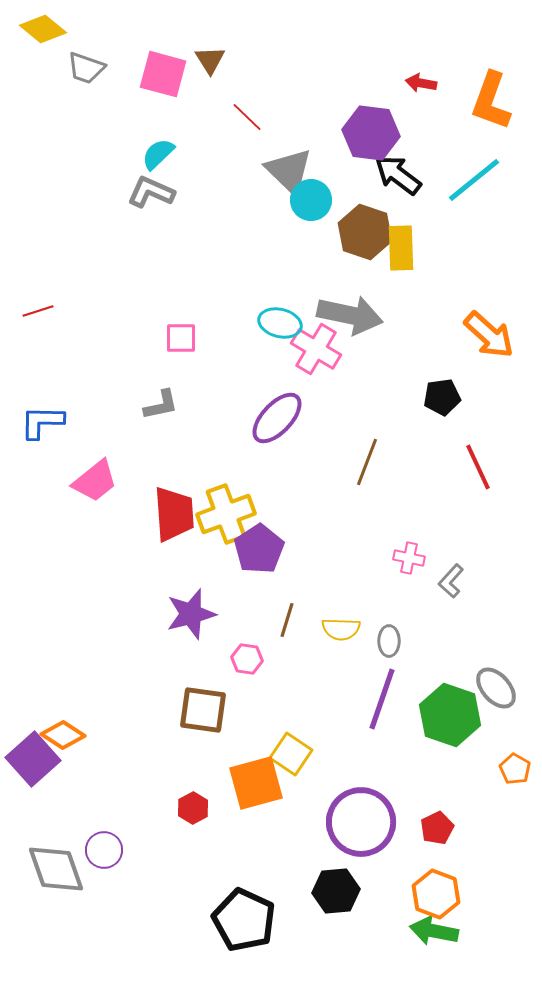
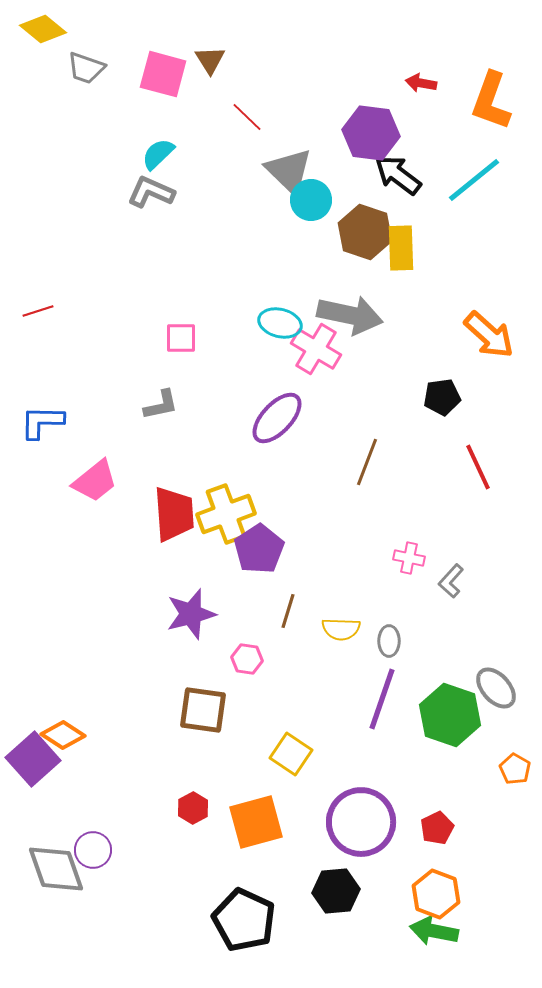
brown line at (287, 620): moved 1 px right, 9 px up
orange square at (256, 783): moved 39 px down
purple circle at (104, 850): moved 11 px left
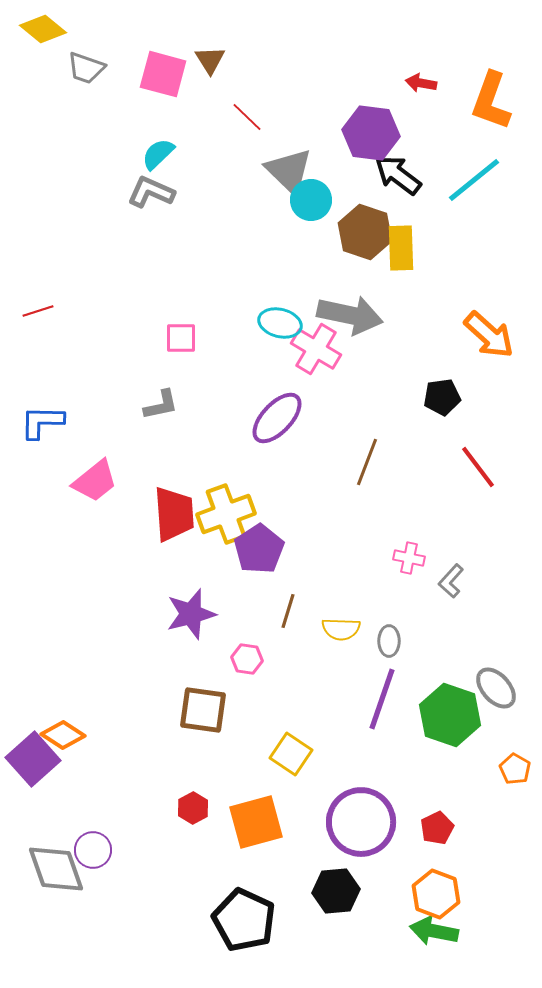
red line at (478, 467): rotated 12 degrees counterclockwise
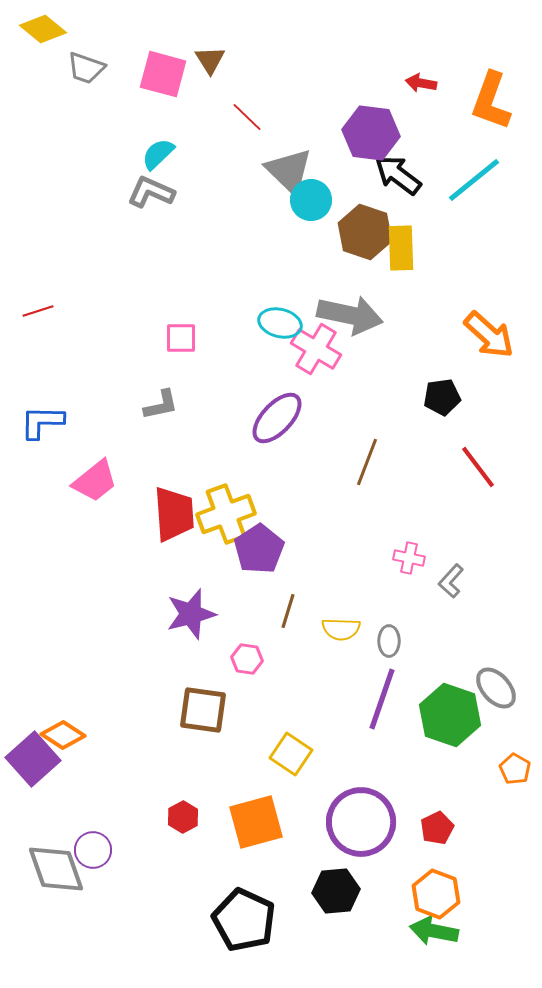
red hexagon at (193, 808): moved 10 px left, 9 px down
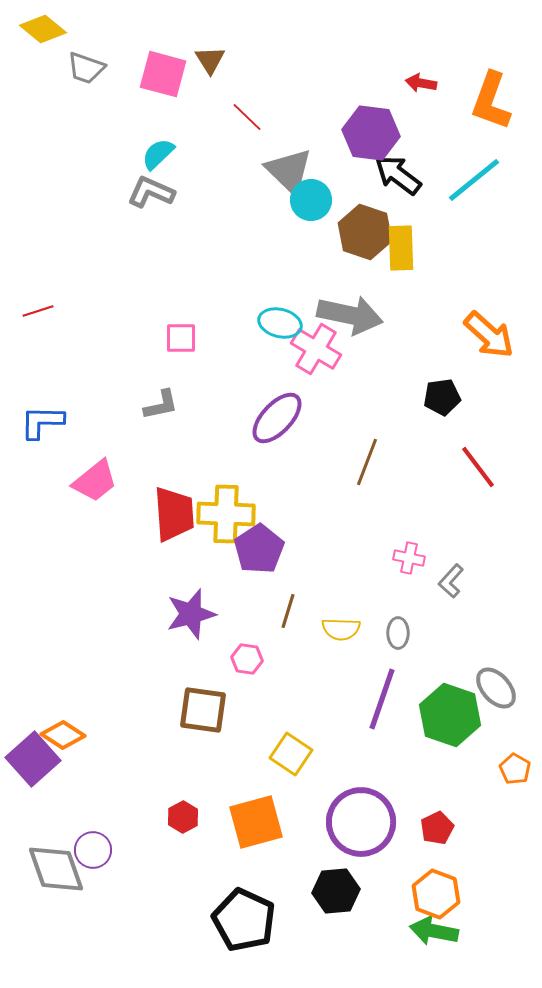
yellow cross at (226, 514): rotated 22 degrees clockwise
gray ellipse at (389, 641): moved 9 px right, 8 px up
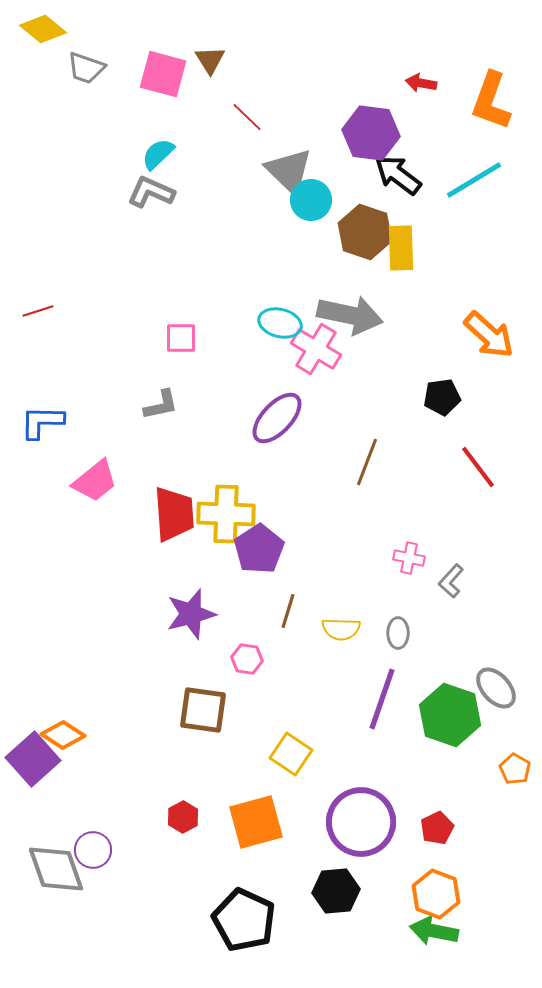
cyan line at (474, 180): rotated 8 degrees clockwise
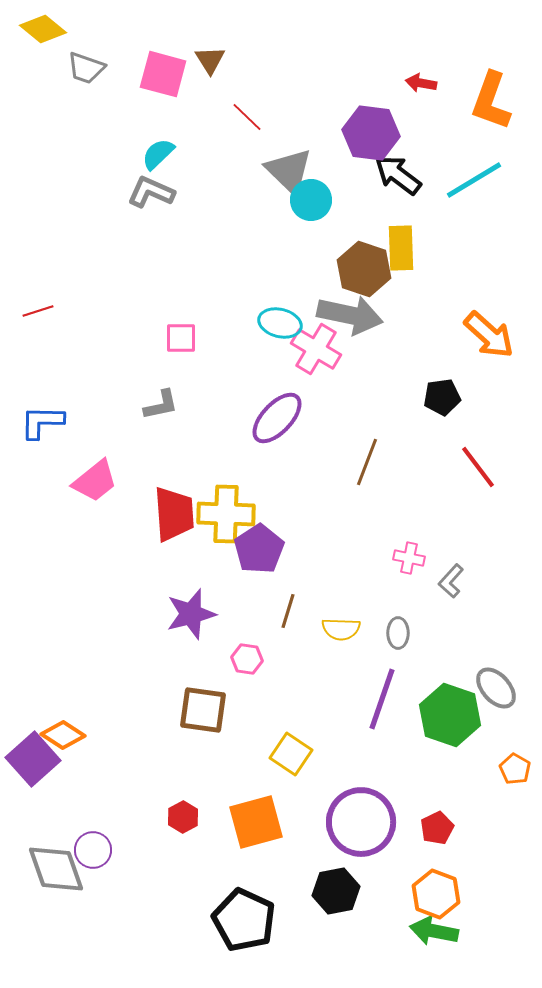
brown hexagon at (365, 232): moved 1 px left, 37 px down
black hexagon at (336, 891): rotated 6 degrees counterclockwise
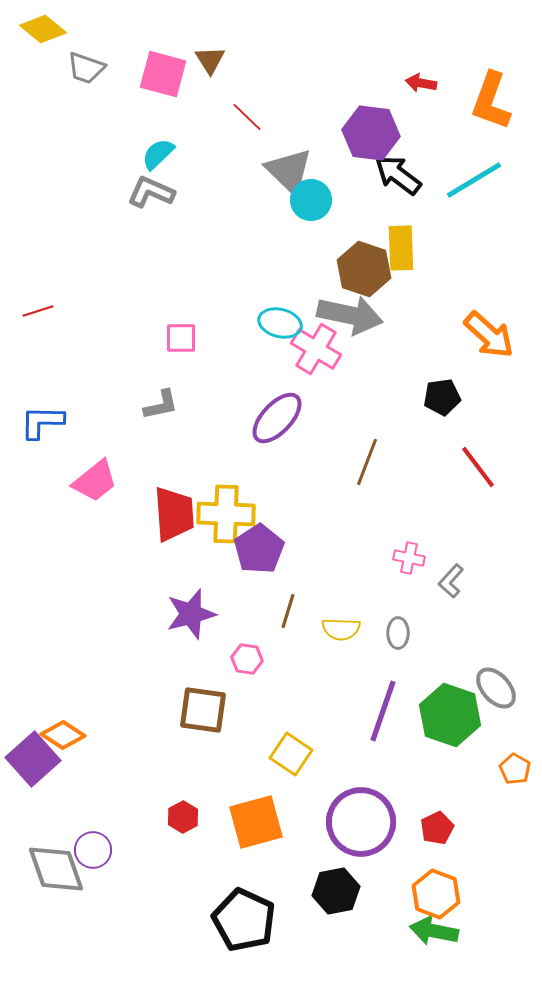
purple line at (382, 699): moved 1 px right, 12 px down
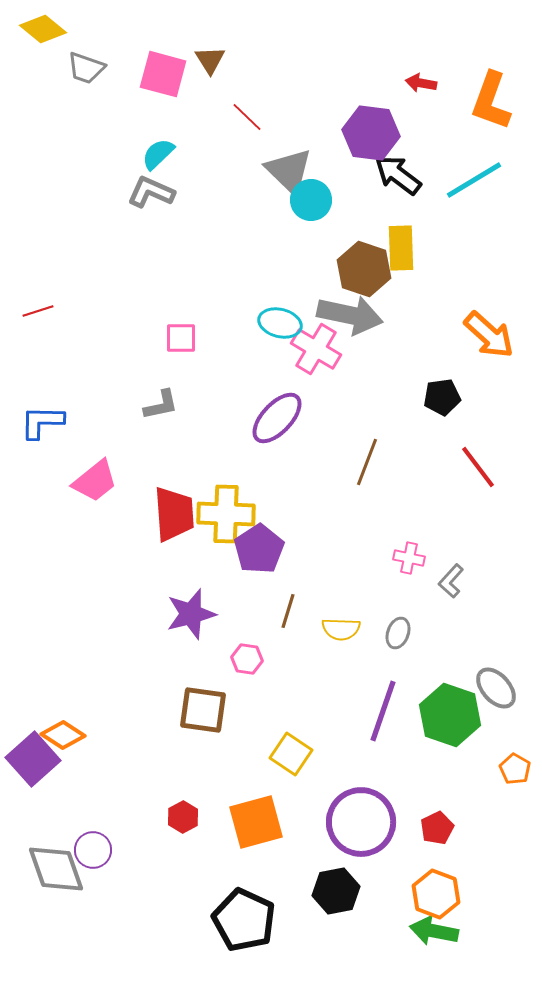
gray ellipse at (398, 633): rotated 20 degrees clockwise
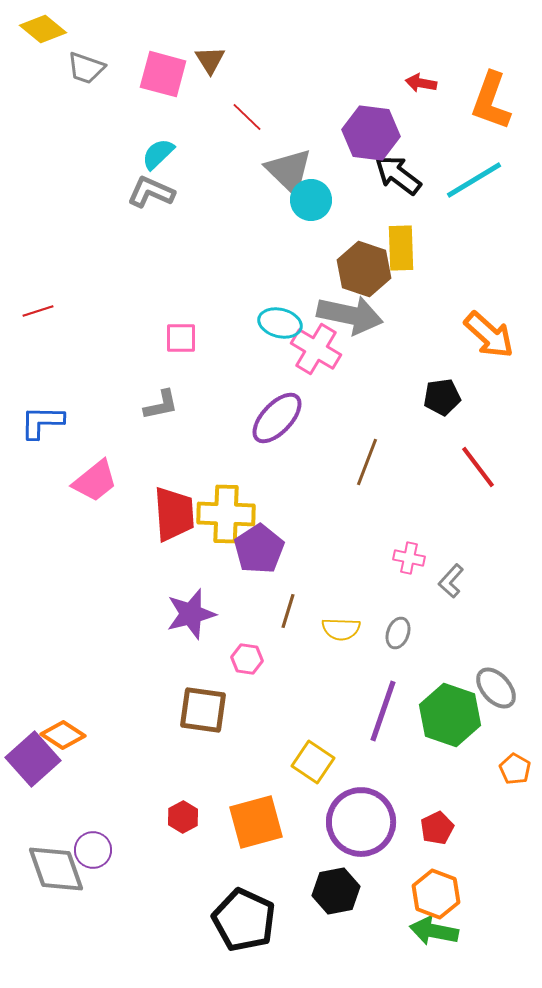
yellow square at (291, 754): moved 22 px right, 8 px down
